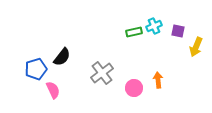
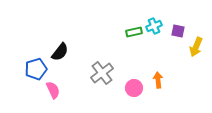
black semicircle: moved 2 px left, 5 px up
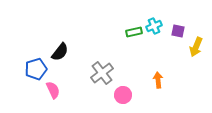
pink circle: moved 11 px left, 7 px down
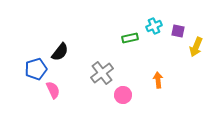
green rectangle: moved 4 px left, 6 px down
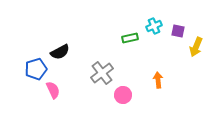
black semicircle: rotated 24 degrees clockwise
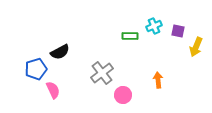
green rectangle: moved 2 px up; rotated 14 degrees clockwise
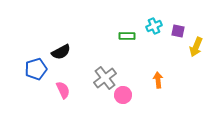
green rectangle: moved 3 px left
black semicircle: moved 1 px right
gray cross: moved 3 px right, 5 px down
pink semicircle: moved 10 px right
